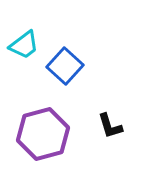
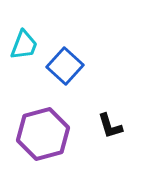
cyan trapezoid: rotated 32 degrees counterclockwise
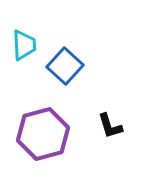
cyan trapezoid: rotated 24 degrees counterclockwise
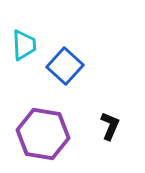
black L-shape: rotated 140 degrees counterclockwise
purple hexagon: rotated 24 degrees clockwise
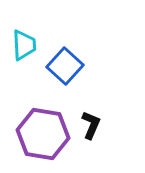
black L-shape: moved 19 px left, 1 px up
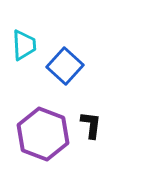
black L-shape: rotated 16 degrees counterclockwise
purple hexagon: rotated 12 degrees clockwise
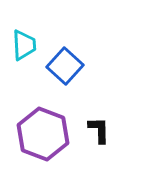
black L-shape: moved 8 px right, 5 px down; rotated 8 degrees counterclockwise
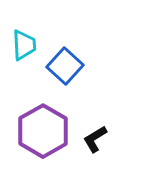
black L-shape: moved 4 px left, 9 px down; rotated 120 degrees counterclockwise
purple hexagon: moved 3 px up; rotated 9 degrees clockwise
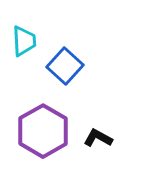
cyan trapezoid: moved 4 px up
black L-shape: moved 3 px right, 1 px up; rotated 60 degrees clockwise
